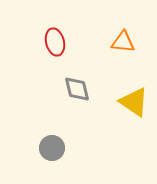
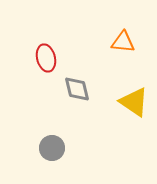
red ellipse: moved 9 px left, 16 px down
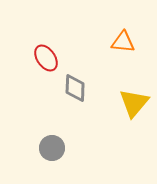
red ellipse: rotated 20 degrees counterclockwise
gray diamond: moved 2 px left, 1 px up; rotated 16 degrees clockwise
yellow triangle: moved 1 px down; rotated 36 degrees clockwise
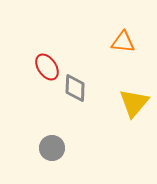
red ellipse: moved 1 px right, 9 px down
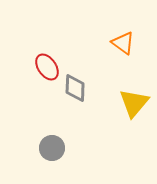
orange triangle: moved 1 px down; rotated 30 degrees clockwise
